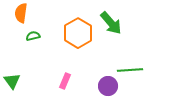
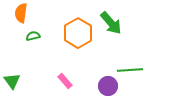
pink rectangle: rotated 63 degrees counterclockwise
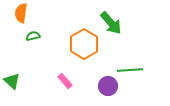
orange hexagon: moved 6 px right, 11 px down
green triangle: rotated 12 degrees counterclockwise
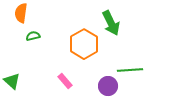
green arrow: rotated 15 degrees clockwise
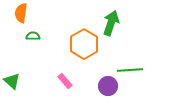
green arrow: rotated 135 degrees counterclockwise
green semicircle: rotated 16 degrees clockwise
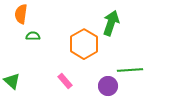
orange semicircle: moved 1 px down
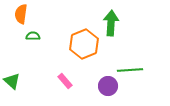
green arrow: rotated 15 degrees counterclockwise
orange hexagon: rotated 8 degrees clockwise
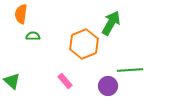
green arrow: rotated 25 degrees clockwise
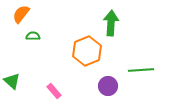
orange semicircle: rotated 30 degrees clockwise
green arrow: rotated 25 degrees counterclockwise
orange hexagon: moved 3 px right, 7 px down
green line: moved 11 px right
pink rectangle: moved 11 px left, 10 px down
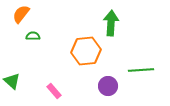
orange hexagon: moved 1 px left; rotated 16 degrees clockwise
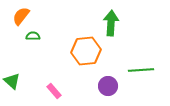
orange semicircle: moved 2 px down
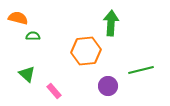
orange semicircle: moved 3 px left, 2 px down; rotated 66 degrees clockwise
green line: rotated 10 degrees counterclockwise
green triangle: moved 15 px right, 7 px up
